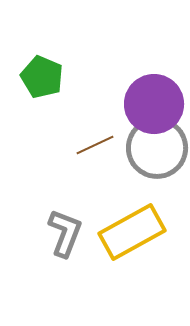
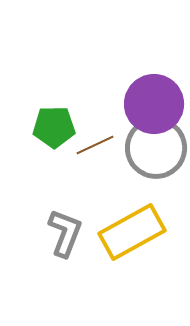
green pentagon: moved 12 px right, 50 px down; rotated 24 degrees counterclockwise
gray circle: moved 1 px left
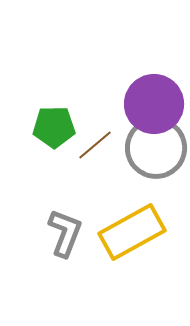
brown line: rotated 15 degrees counterclockwise
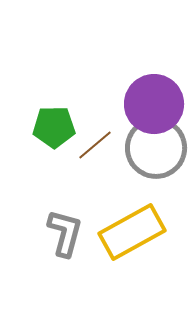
gray L-shape: rotated 6 degrees counterclockwise
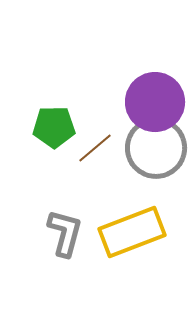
purple circle: moved 1 px right, 2 px up
brown line: moved 3 px down
yellow rectangle: rotated 8 degrees clockwise
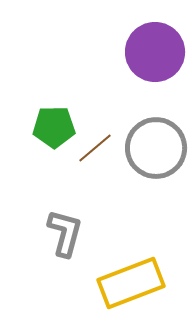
purple circle: moved 50 px up
yellow rectangle: moved 1 px left, 51 px down
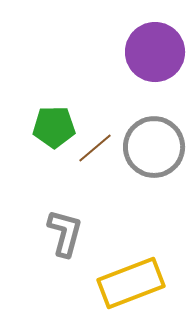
gray circle: moved 2 px left, 1 px up
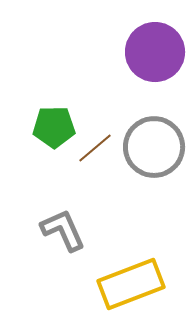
gray L-shape: moved 2 px left, 3 px up; rotated 39 degrees counterclockwise
yellow rectangle: moved 1 px down
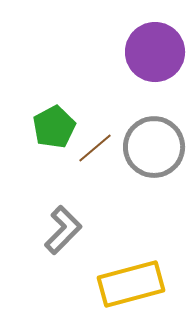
green pentagon: rotated 27 degrees counterclockwise
gray L-shape: rotated 69 degrees clockwise
yellow rectangle: rotated 6 degrees clockwise
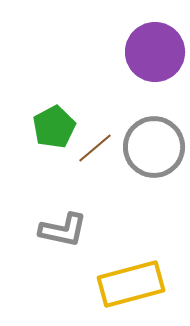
gray L-shape: rotated 57 degrees clockwise
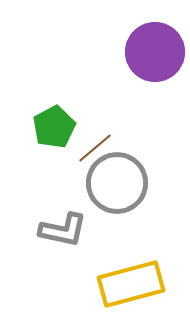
gray circle: moved 37 px left, 36 px down
